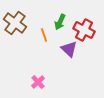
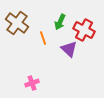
brown cross: moved 2 px right
orange line: moved 1 px left, 3 px down
pink cross: moved 6 px left, 1 px down; rotated 24 degrees clockwise
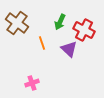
orange line: moved 1 px left, 5 px down
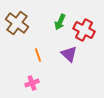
orange line: moved 4 px left, 12 px down
purple triangle: moved 5 px down
